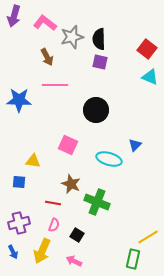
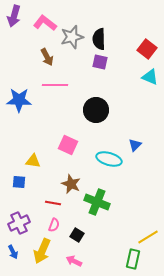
purple cross: rotated 10 degrees counterclockwise
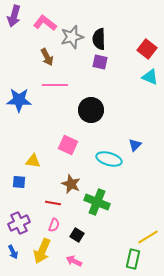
black circle: moved 5 px left
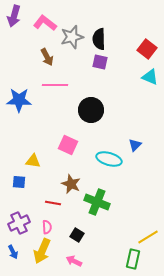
pink semicircle: moved 7 px left, 2 px down; rotated 24 degrees counterclockwise
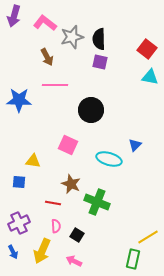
cyan triangle: rotated 12 degrees counterclockwise
pink semicircle: moved 9 px right, 1 px up
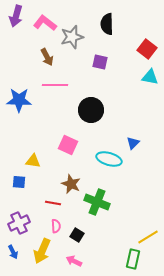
purple arrow: moved 2 px right
black semicircle: moved 8 px right, 15 px up
blue triangle: moved 2 px left, 2 px up
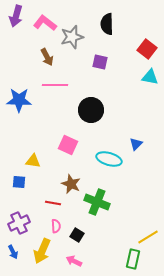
blue triangle: moved 3 px right, 1 px down
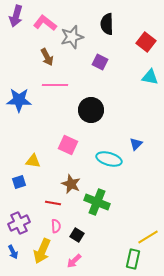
red square: moved 1 px left, 7 px up
purple square: rotated 14 degrees clockwise
blue square: rotated 24 degrees counterclockwise
pink arrow: rotated 70 degrees counterclockwise
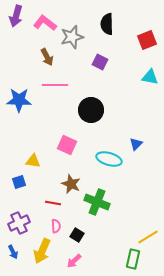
red square: moved 1 px right, 2 px up; rotated 30 degrees clockwise
pink square: moved 1 px left
